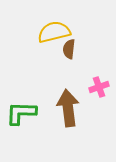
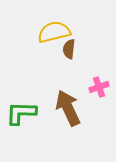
brown arrow: rotated 18 degrees counterclockwise
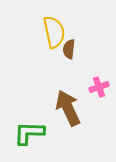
yellow semicircle: rotated 92 degrees clockwise
green L-shape: moved 8 px right, 20 px down
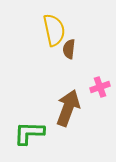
yellow semicircle: moved 2 px up
pink cross: moved 1 px right
brown arrow: rotated 45 degrees clockwise
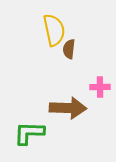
pink cross: rotated 18 degrees clockwise
brown arrow: rotated 72 degrees clockwise
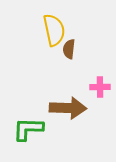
green L-shape: moved 1 px left, 4 px up
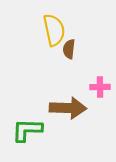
green L-shape: moved 1 px left, 1 px down
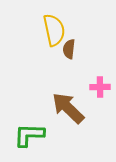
brown arrow: rotated 138 degrees counterclockwise
green L-shape: moved 2 px right, 5 px down
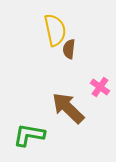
yellow semicircle: moved 1 px right
pink cross: rotated 36 degrees clockwise
green L-shape: rotated 8 degrees clockwise
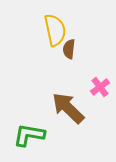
pink cross: rotated 18 degrees clockwise
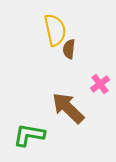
pink cross: moved 3 px up
